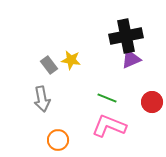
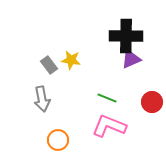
black cross: rotated 12 degrees clockwise
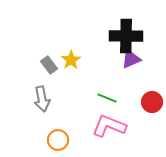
yellow star: rotated 30 degrees clockwise
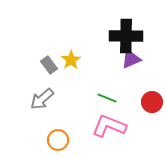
gray arrow: rotated 60 degrees clockwise
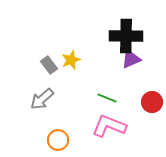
yellow star: rotated 12 degrees clockwise
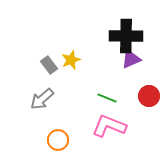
red circle: moved 3 px left, 6 px up
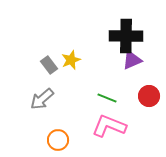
purple triangle: moved 1 px right, 1 px down
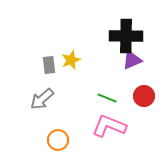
gray rectangle: rotated 30 degrees clockwise
red circle: moved 5 px left
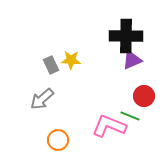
yellow star: rotated 24 degrees clockwise
gray rectangle: moved 2 px right; rotated 18 degrees counterclockwise
green line: moved 23 px right, 18 px down
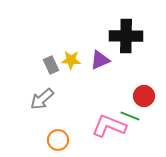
purple triangle: moved 32 px left
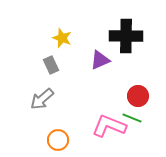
yellow star: moved 9 px left, 22 px up; rotated 18 degrees clockwise
red circle: moved 6 px left
green line: moved 2 px right, 2 px down
